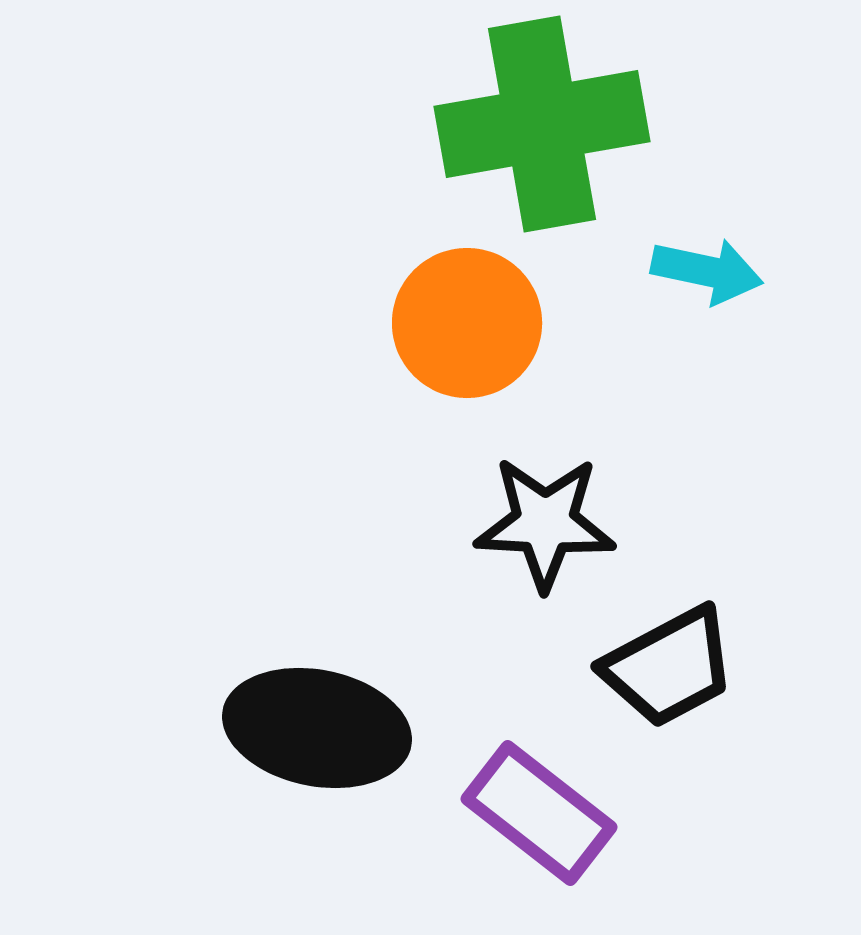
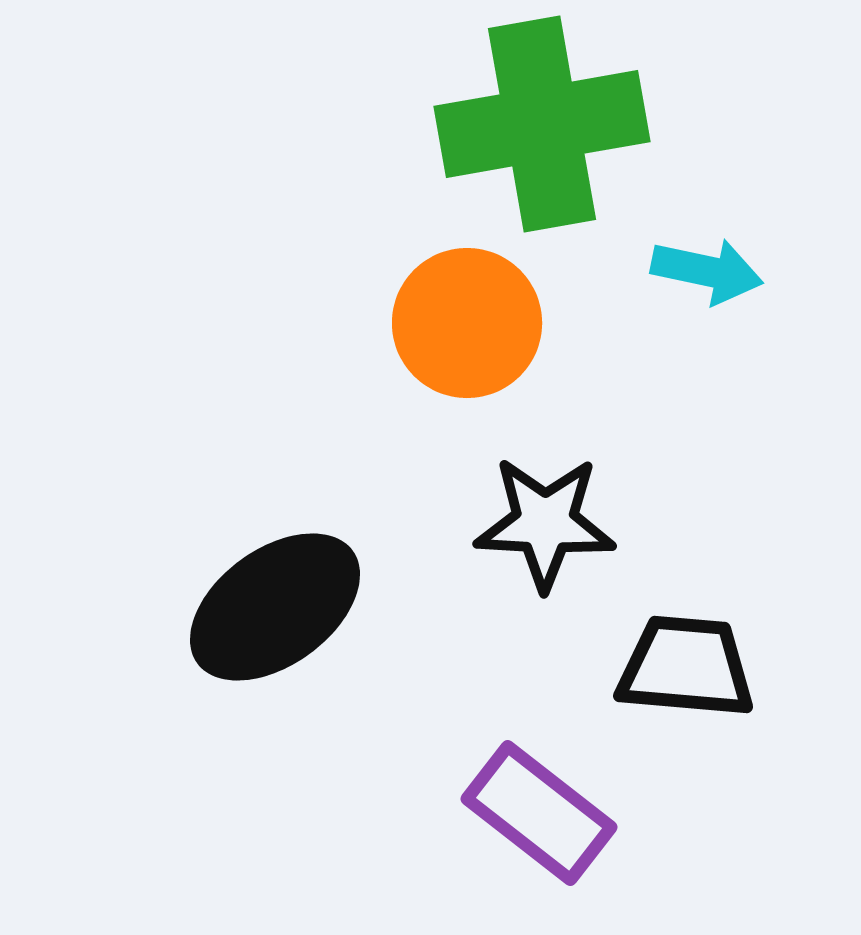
black trapezoid: moved 17 px right; rotated 147 degrees counterclockwise
black ellipse: moved 42 px left, 121 px up; rotated 47 degrees counterclockwise
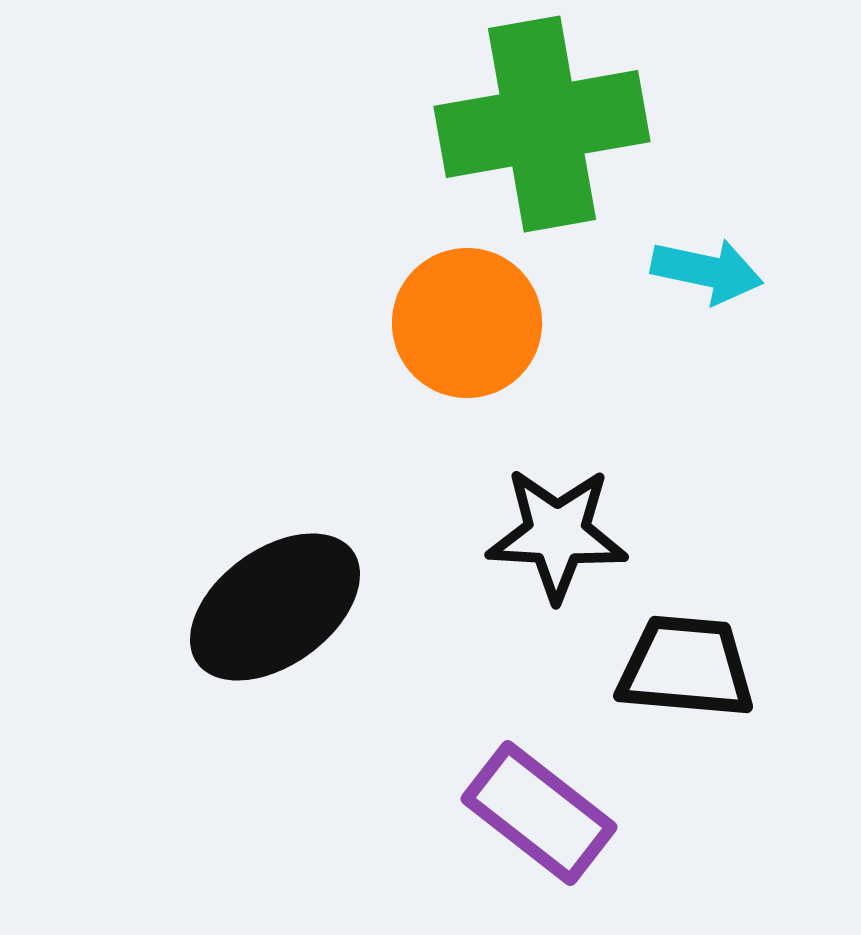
black star: moved 12 px right, 11 px down
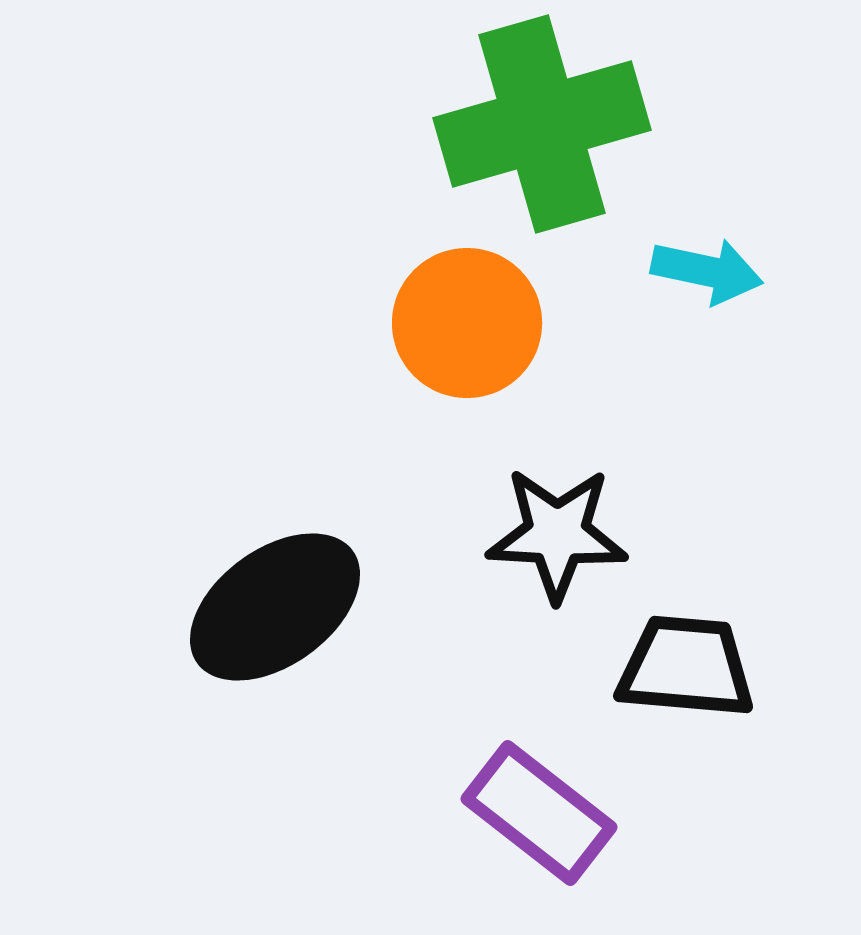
green cross: rotated 6 degrees counterclockwise
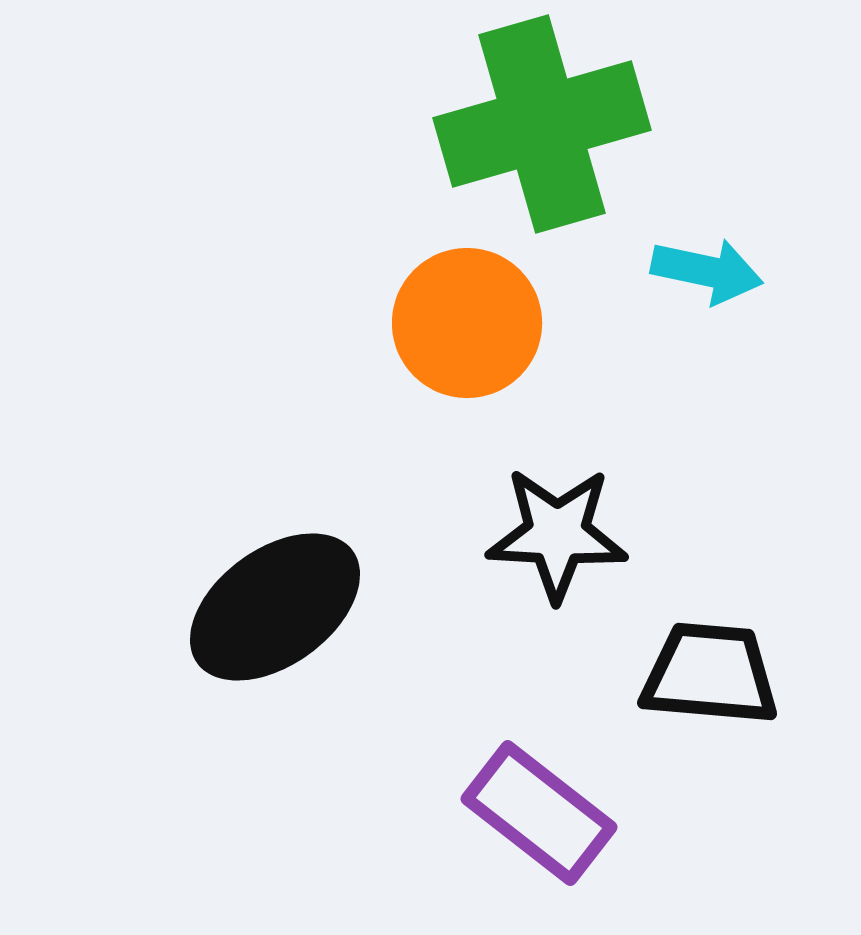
black trapezoid: moved 24 px right, 7 px down
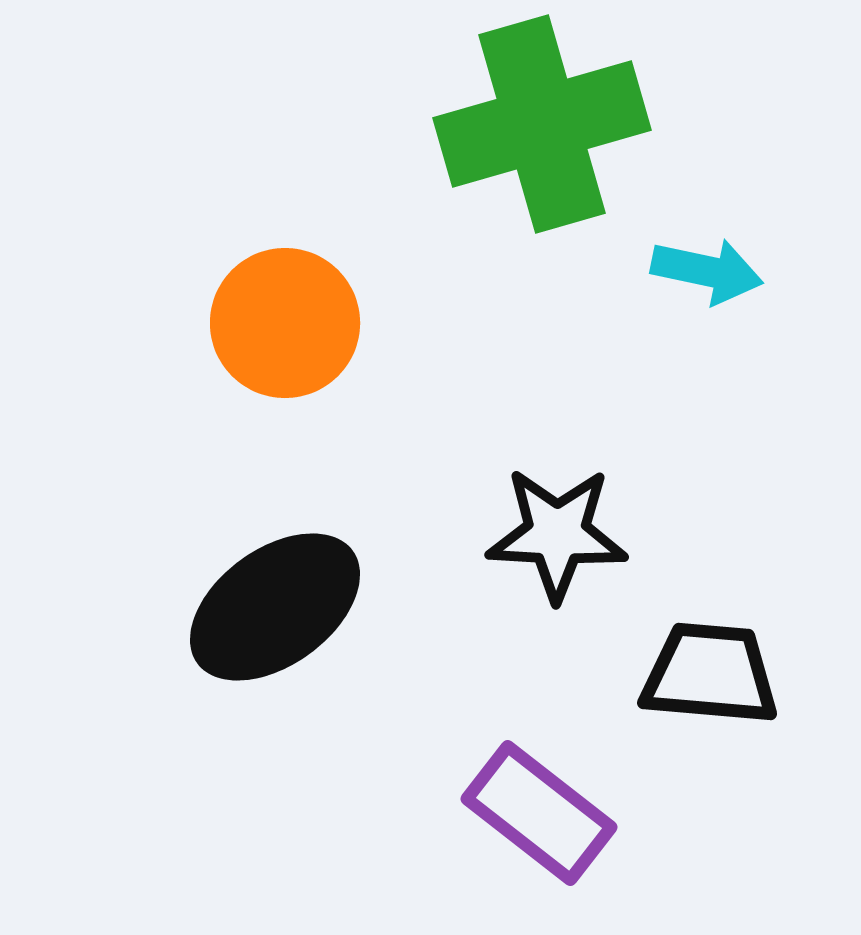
orange circle: moved 182 px left
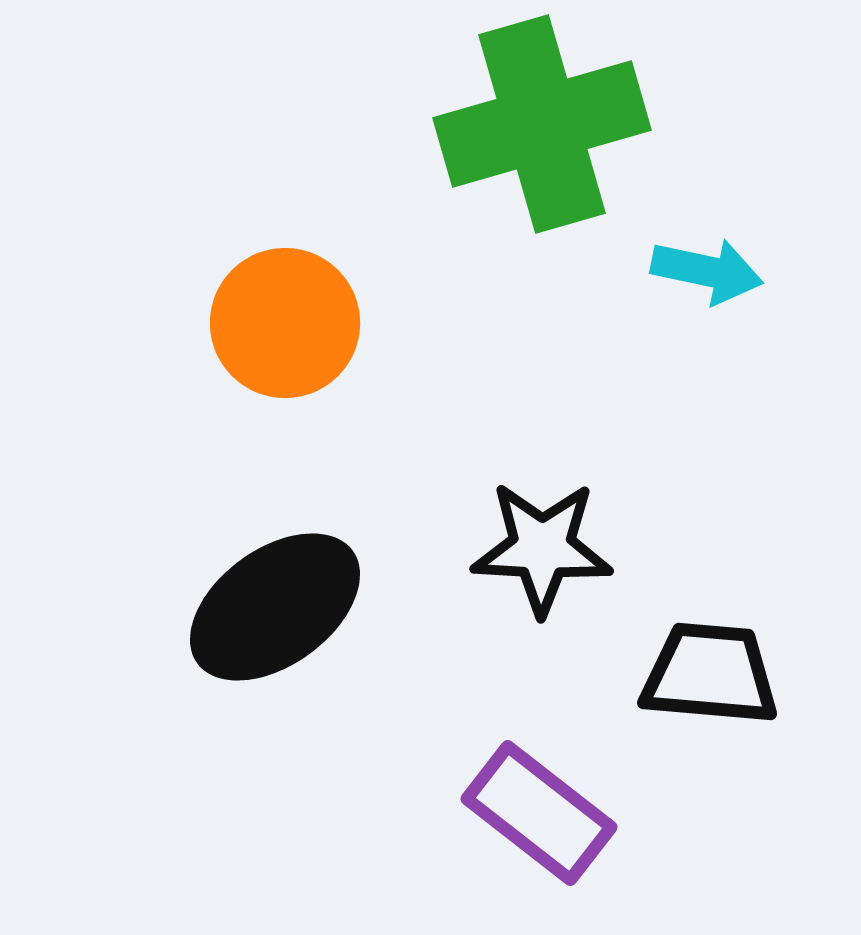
black star: moved 15 px left, 14 px down
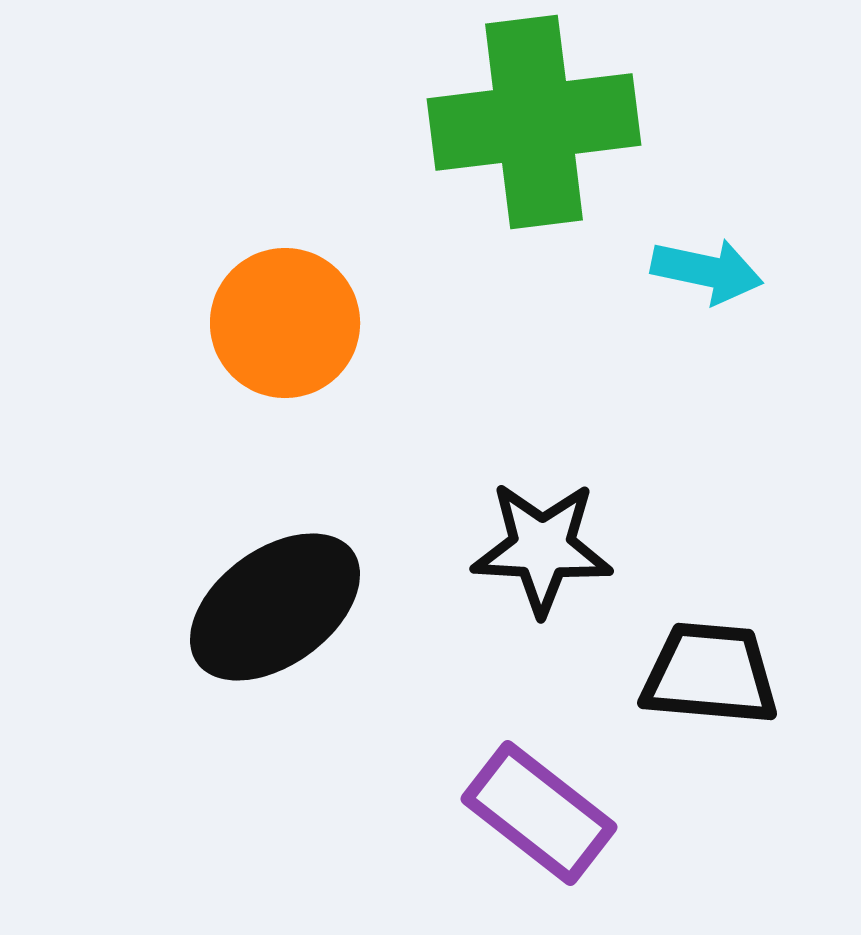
green cross: moved 8 px left, 2 px up; rotated 9 degrees clockwise
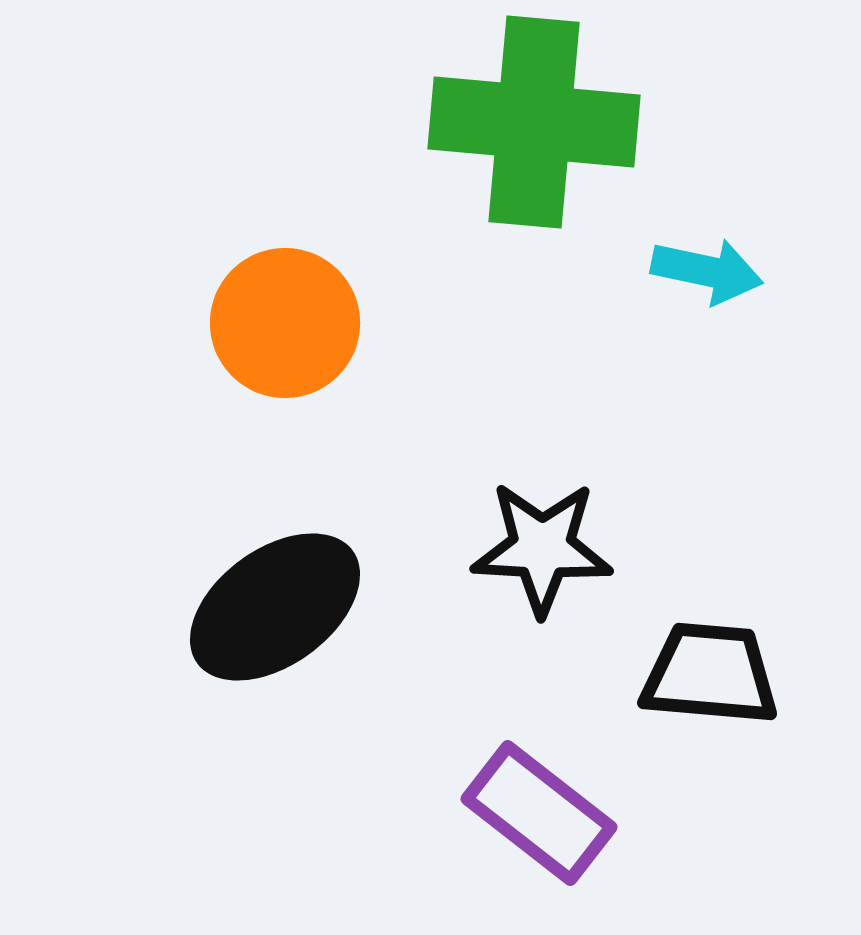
green cross: rotated 12 degrees clockwise
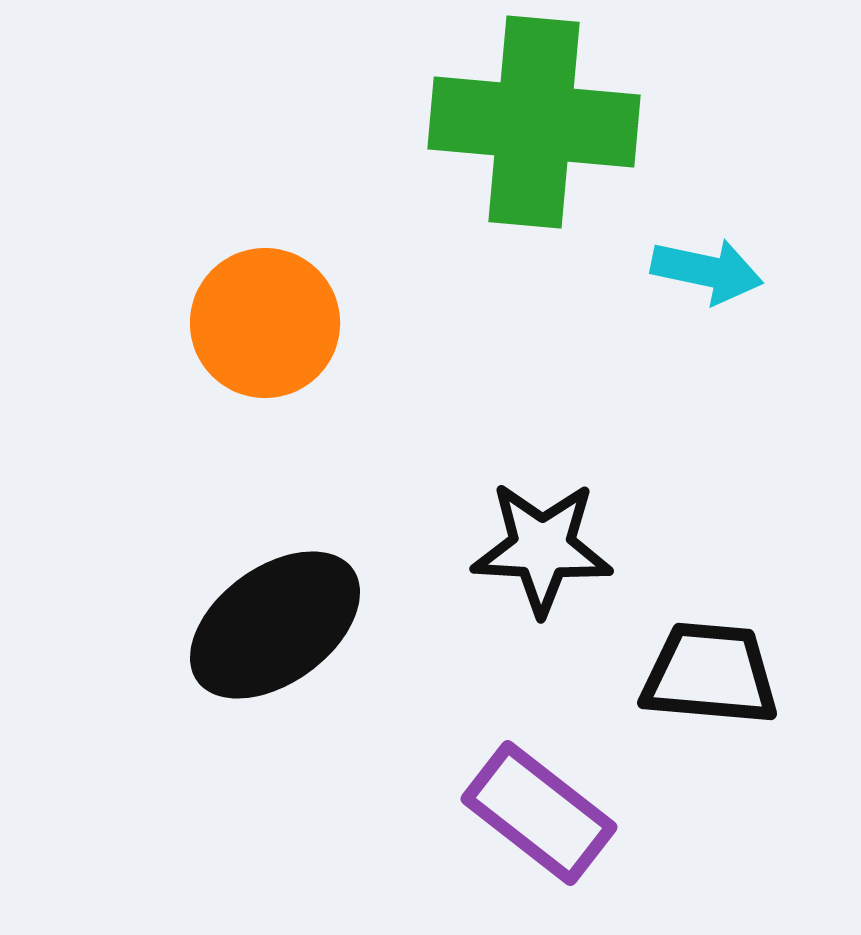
orange circle: moved 20 px left
black ellipse: moved 18 px down
